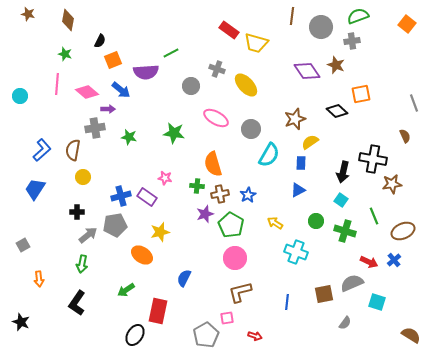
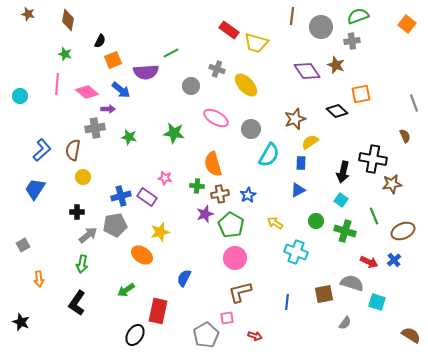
gray semicircle at (352, 283): rotated 40 degrees clockwise
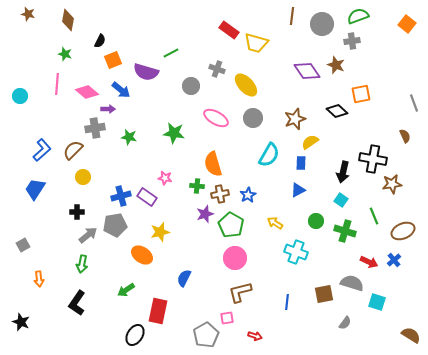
gray circle at (321, 27): moved 1 px right, 3 px up
purple semicircle at (146, 72): rotated 20 degrees clockwise
gray circle at (251, 129): moved 2 px right, 11 px up
brown semicircle at (73, 150): rotated 35 degrees clockwise
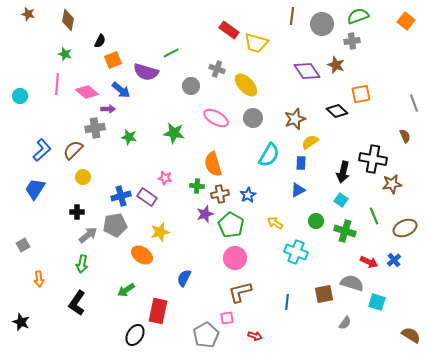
orange square at (407, 24): moved 1 px left, 3 px up
brown ellipse at (403, 231): moved 2 px right, 3 px up
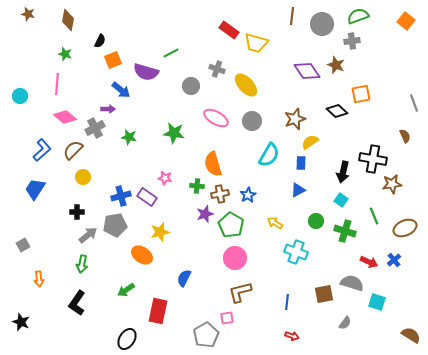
pink diamond at (87, 92): moved 22 px left, 25 px down
gray circle at (253, 118): moved 1 px left, 3 px down
gray cross at (95, 128): rotated 18 degrees counterclockwise
black ellipse at (135, 335): moved 8 px left, 4 px down
red arrow at (255, 336): moved 37 px right
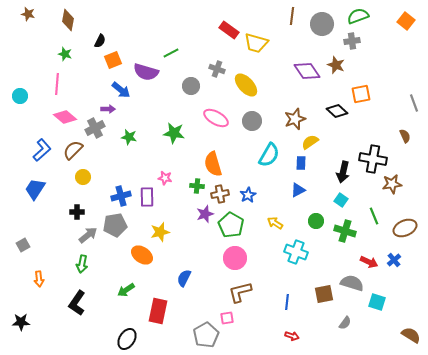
purple rectangle at (147, 197): rotated 54 degrees clockwise
black star at (21, 322): rotated 24 degrees counterclockwise
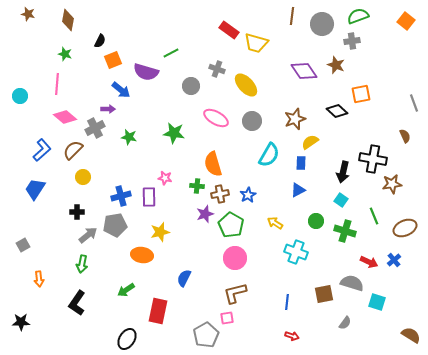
purple diamond at (307, 71): moved 3 px left
purple rectangle at (147, 197): moved 2 px right
orange ellipse at (142, 255): rotated 25 degrees counterclockwise
brown L-shape at (240, 292): moved 5 px left, 1 px down
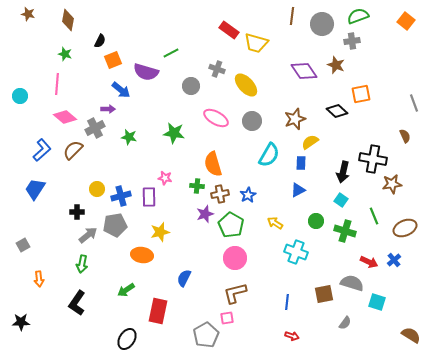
yellow circle at (83, 177): moved 14 px right, 12 px down
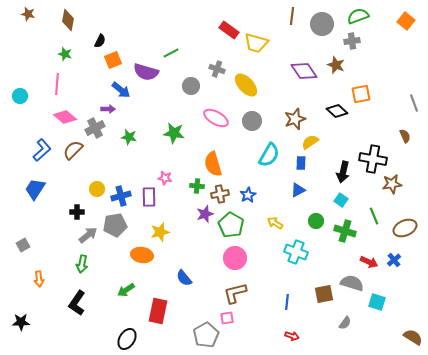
blue semicircle at (184, 278): rotated 66 degrees counterclockwise
brown semicircle at (411, 335): moved 2 px right, 2 px down
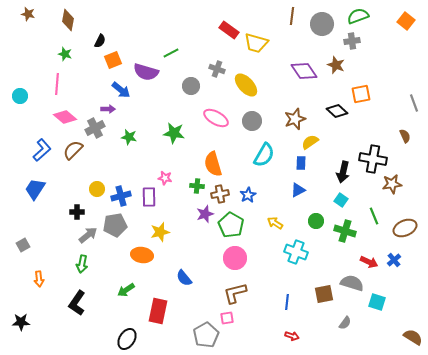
cyan semicircle at (269, 155): moved 5 px left
